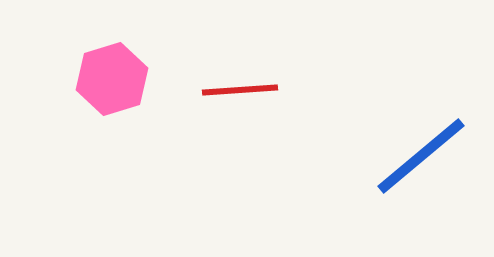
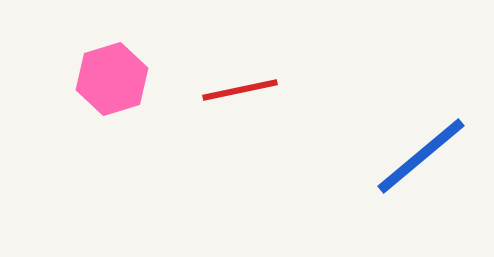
red line: rotated 8 degrees counterclockwise
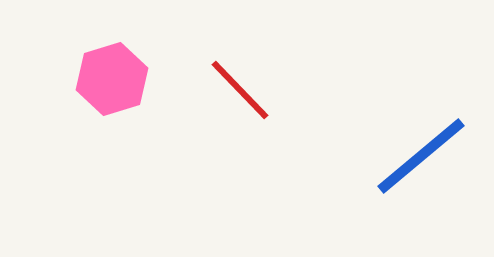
red line: rotated 58 degrees clockwise
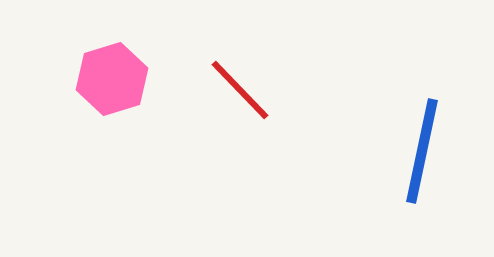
blue line: moved 1 px right, 5 px up; rotated 38 degrees counterclockwise
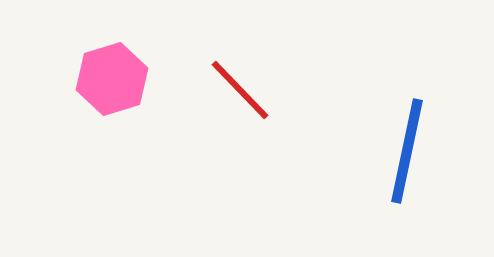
blue line: moved 15 px left
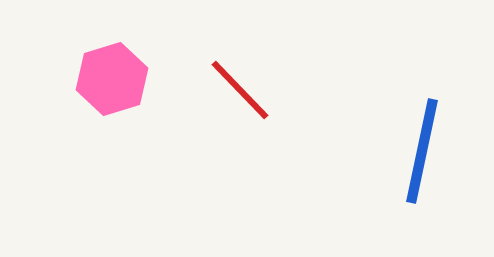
blue line: moved 15 px right
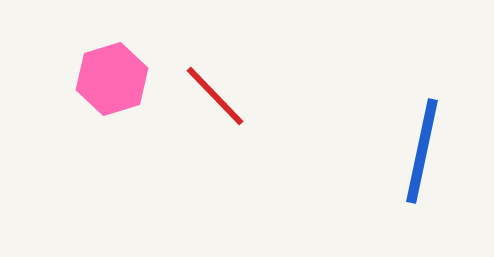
red line: moved 25 px left, 6 px down
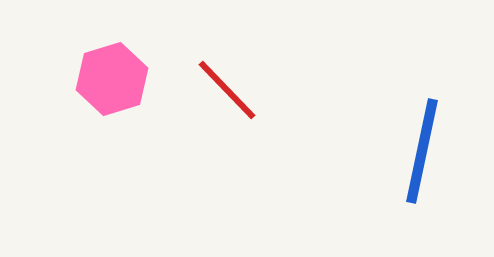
red line: moved 12 px right, 6 px up
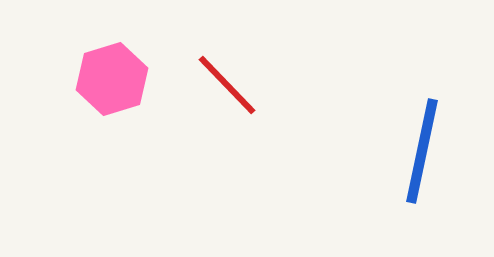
red line: moved 5 px up
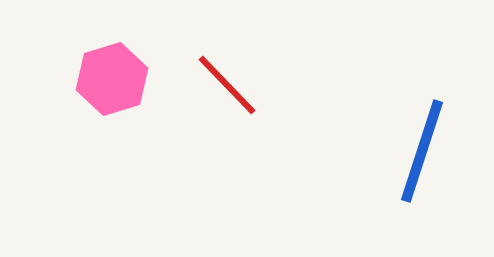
blue line: rotated 6 degrees clockwise
